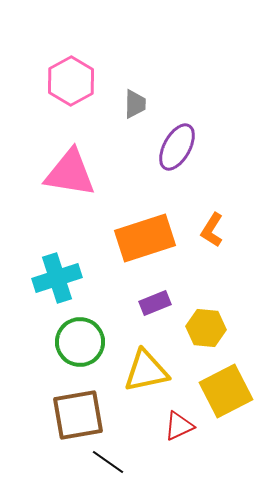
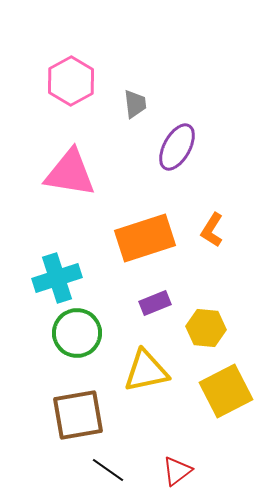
gray trapezoid: rotated 8 degrees counterclockwise
green circle: moved 3 px left, 9 px up
red triangle: moved 2 px left, 45 px down; rotated 12 degrees counterclockwise
black line: moved 8 px down
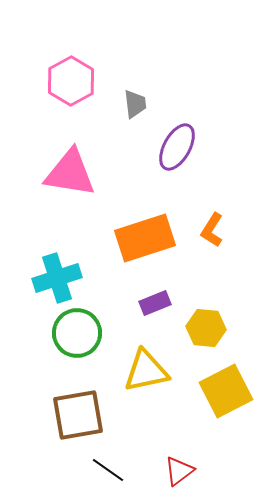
red triangle: moved 2 px right
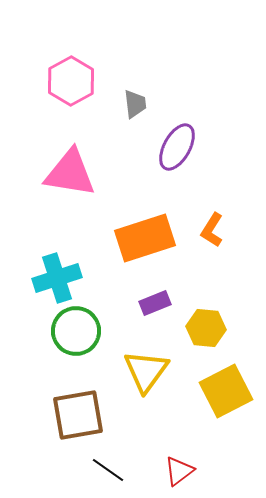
green circle: moved 1 px left, 2 px up
yellow triangle: rotated 42 degrees counterclockwise
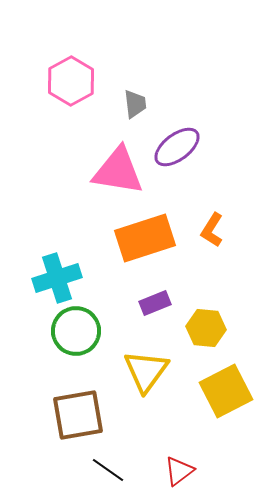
purple ellipse: rotated 24 degrees clockwise
pink triangle: moved 48 px right, 2 px up
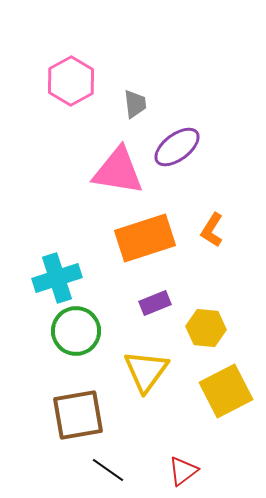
red triangle: moved 4 px right
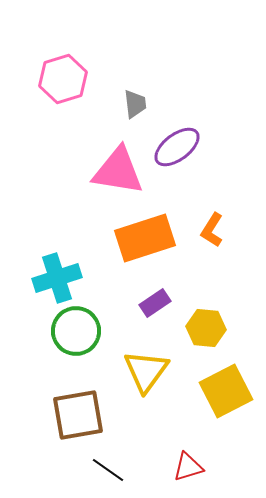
pink hexagon: moved 8 px left, 2 px up; rotated 12 degrees clockwise
purple rectangle: rotated 12 degrees counterclockwise
red triangle: moved 5 px right, 4 px up; rotated 20 degrees clockwise
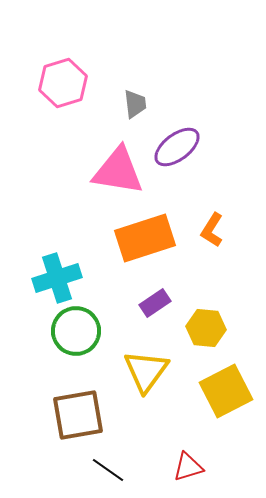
pink hexagon: moved 4 px down
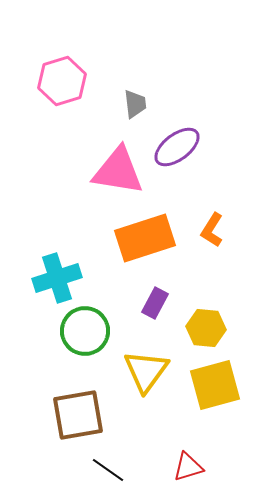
pink hexagon: moved 1 px left, 2 px up
purple rectangle: rotated 28 degrees counterclockwise
green circle: moved 9 px right
yellow square: moved 11 px left, 6 px up; rotated 12 degrees clockwise
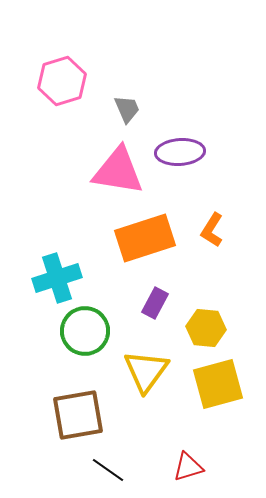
gray trapezoid: moved 8 px left, 5 px down; rotated 16 degrees counterclockwise
purple ellipse: moved 3 px right, 5 px down; rotated 33 degrees clockwise
yellow square: moved 3 px right, 1 px up
